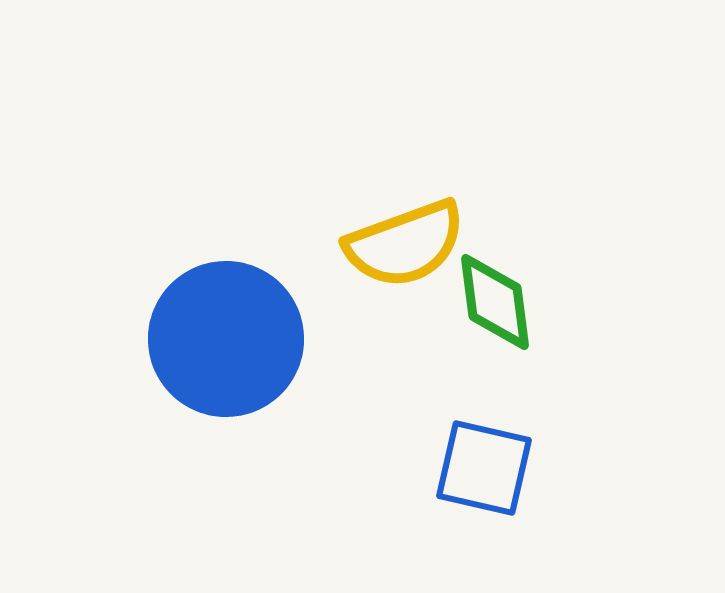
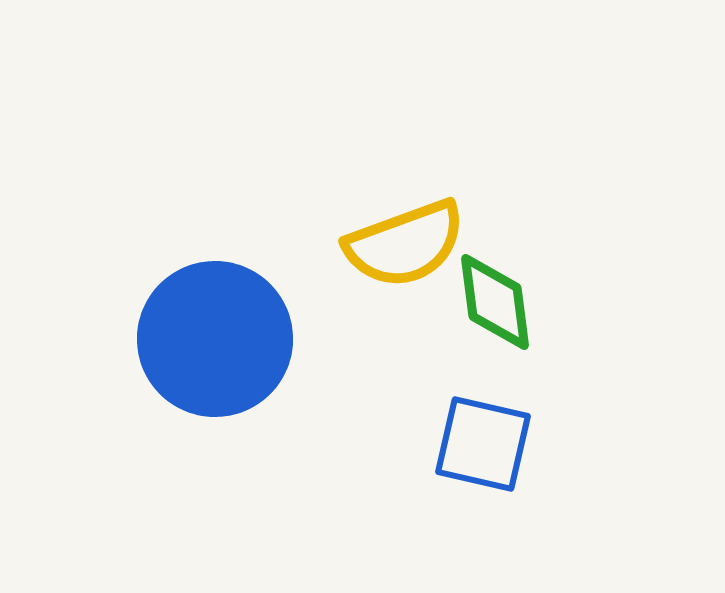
blue circle: moved 11 px left
blue square: moved 1 px left, 24 px up
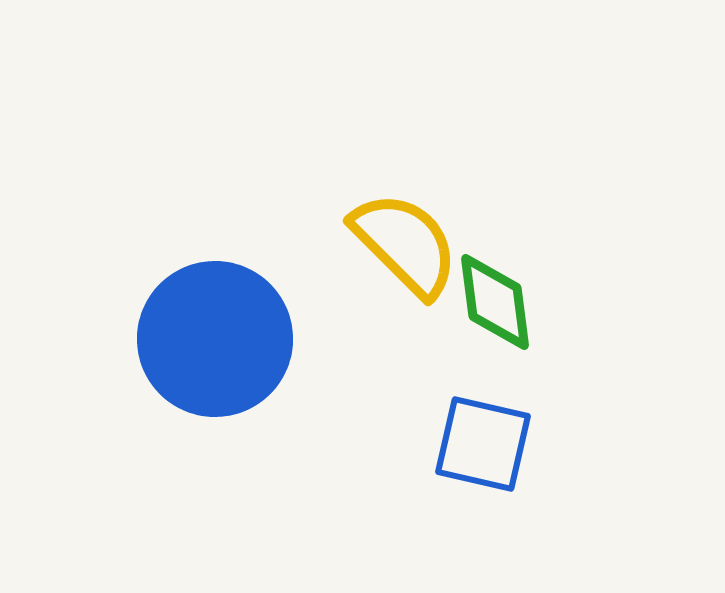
yellow semicircle: rotated 115 degrees counterclockwise
